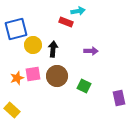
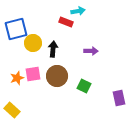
yellow circle: moved 2 px up
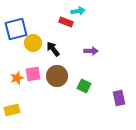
black arrow: rotated 42 degrees counterclockwise
yellow rectangle: rotated 56 degrees counterclockwise
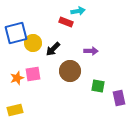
blue square: moved 4 px down
black arrow: rotated 98 degrees counterclockwise
brown circle: moved 13 px right, 5 px up
green square: moved 14 px right; rotated 16 degrees counterclockwise
yellow rectangle: moved 3 px right
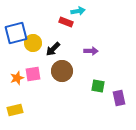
brown circle: moved 8 px left
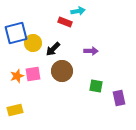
red rectangle: moved 1 px left
orange star: moved 2 px up
green square: moved 2 px left
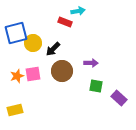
purple arrow: moved 12 px down
purple rectangle: rotated 35 degrees counterclockwise
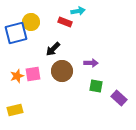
yellow circle: moved 2 px left, 21 px up
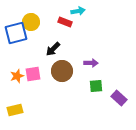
green square: rotated 16 degrees counterclockwise
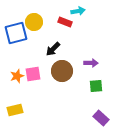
yellow circle: moved 3 px right
purple rectangle: moved 18 px left, 20 px down
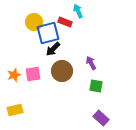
cyan arrow: rotated 104 degrees counterclockwise
blue square: moved 32 px right
purple arrow: rotated 120 degrees counterclockwise
orange star: moved 3 px left, 1 px up
green square: rotated 16 degrees clockwise
